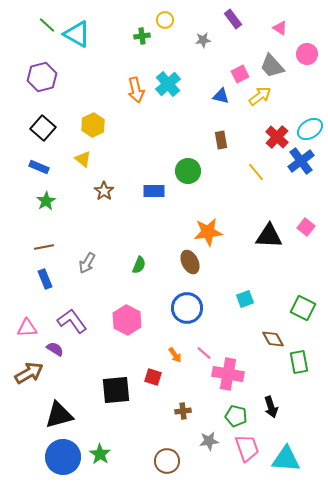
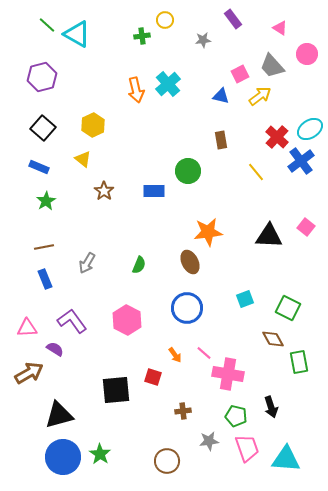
green square at (303, 308): moved 15 px left
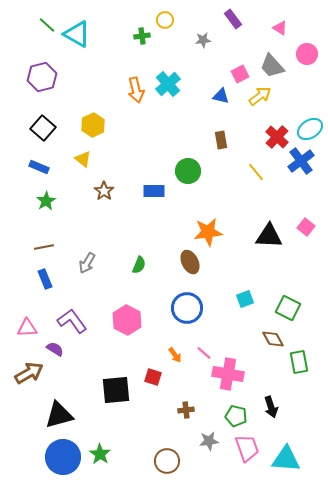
brown cross at (183, 411): moved 3 px right, 1 px up
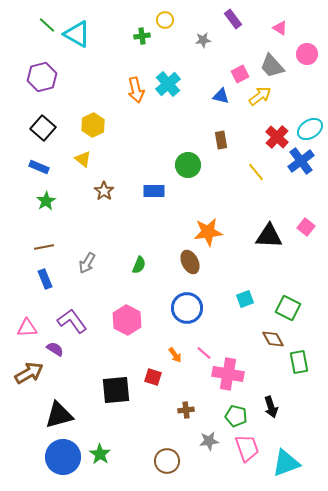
green circle at (188, 171): moved 6 px up
cyan triangle at (286, 459): moved 4 px down; rotated 24 degrees counterclockwise
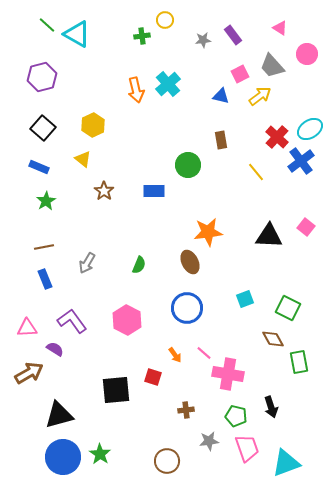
purple rectangle at (233, 19): moved 16 px down
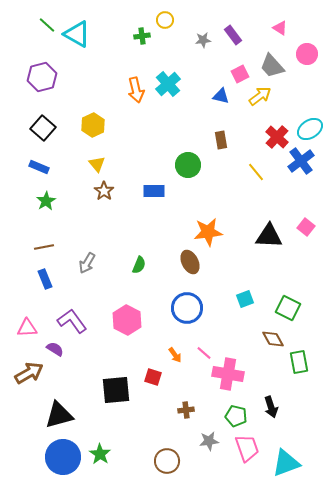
yellow triangle at (83, 159): moved 14 px right, 5 px down; rotated 12 degrees clockwise
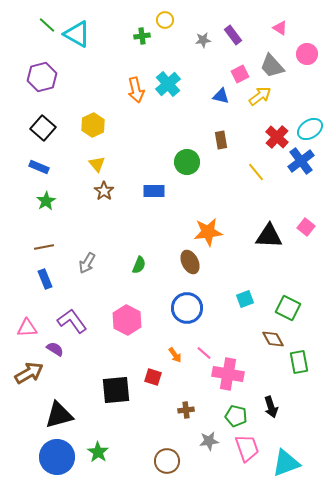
green circle at (188, 165): moved 1 px left, 3 px up
green star at (100, 454): moved 2 px left, 2 px up
blue circle at (63, 457): moved 6 px left
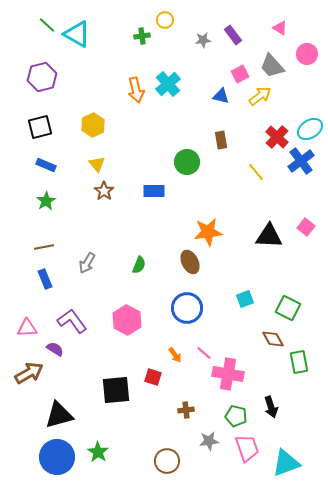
black square at (43, 128): moved 3 px left, 1 px up; rotated 35 degrees clockwise
blue rectangle at (39, 167): moved 7 px right, 2 px up
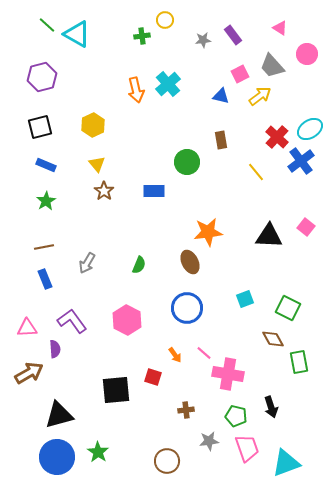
purple semicircle at (55, 349): rotated 54 degrees clockwise
